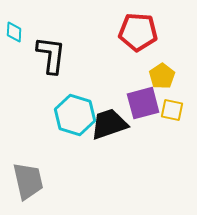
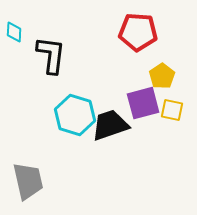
black trapezoid: moved 1 px right, 1 px down
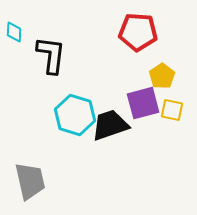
gray trapezoid: moved 2 px right
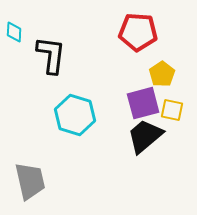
yellow pentagon: moved 2 px up
black trapezoid: moved 35 px right, 11 px down; rotated 21 degrees counterclockwise
